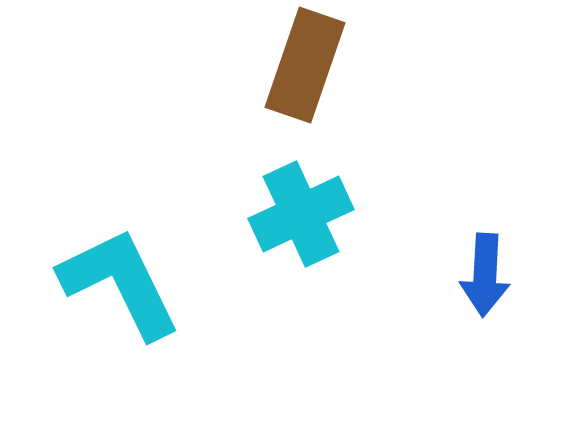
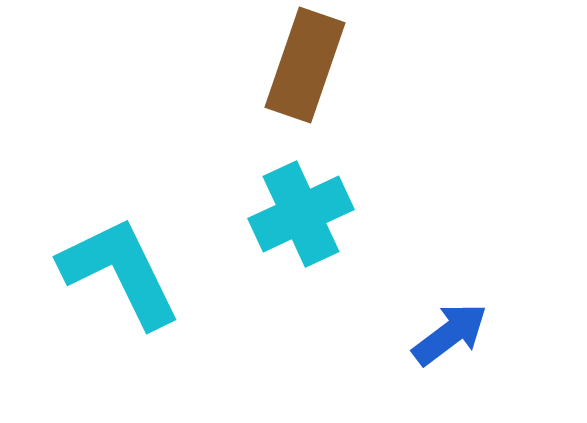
blue arrow: moved 35 px left, 59 px down; rotated 130 degrees counterclockwise
cyan L-shape: moved 11 px up
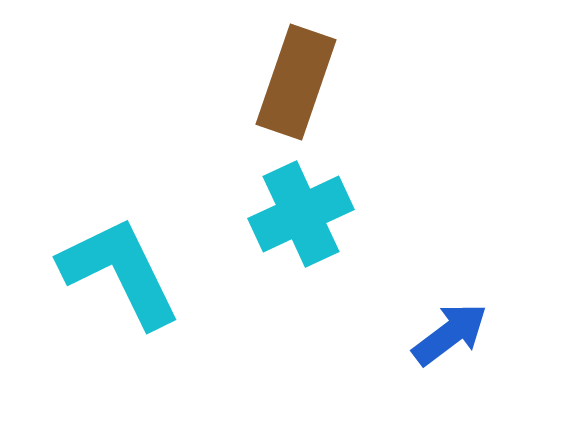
brown rectangle: moved 9 px left, 17 px down
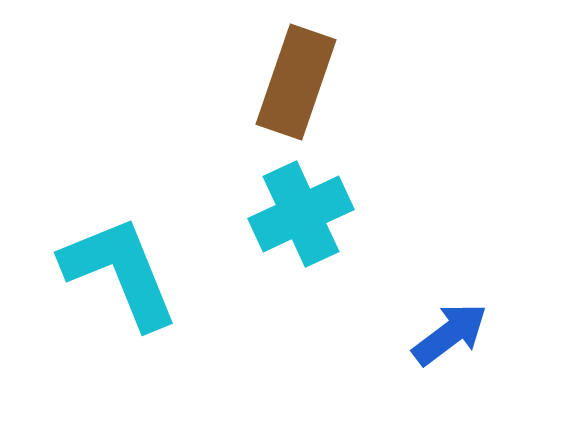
cyan L-shape: rotated 4 degrees clockwise
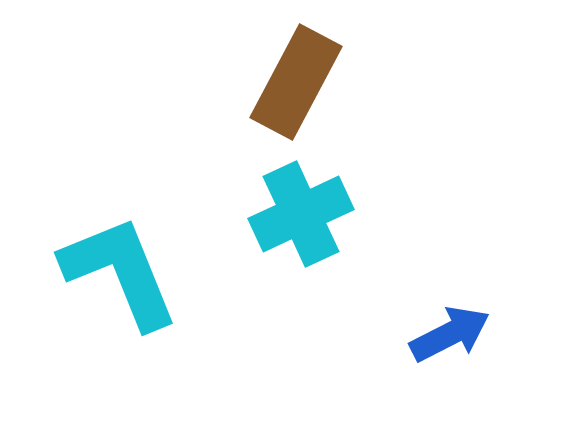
brown rectangle: rotated 9 degrees clockwise
blue arrow: rotated 10 degrees clockwise
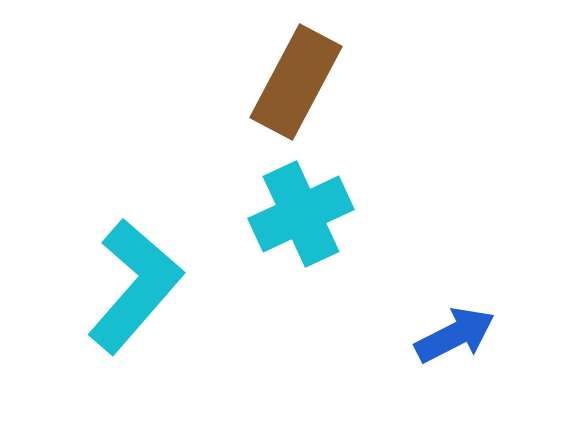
cyan L-shape: moved 15 px right, 14 px down; rotated 63 degrees clockwise
blue arrow: moved 5 px right, 1 px down
